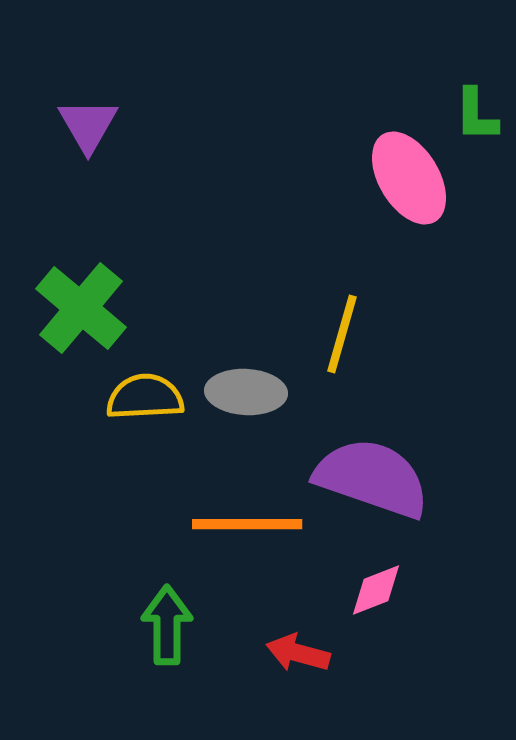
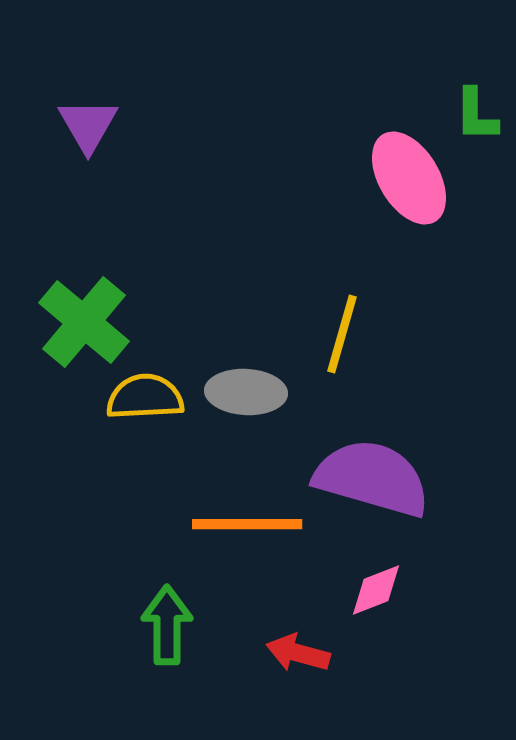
green cross: moved 3 px right, 14 px down
purple semicircle: rotated 3 degrees counterclockwise
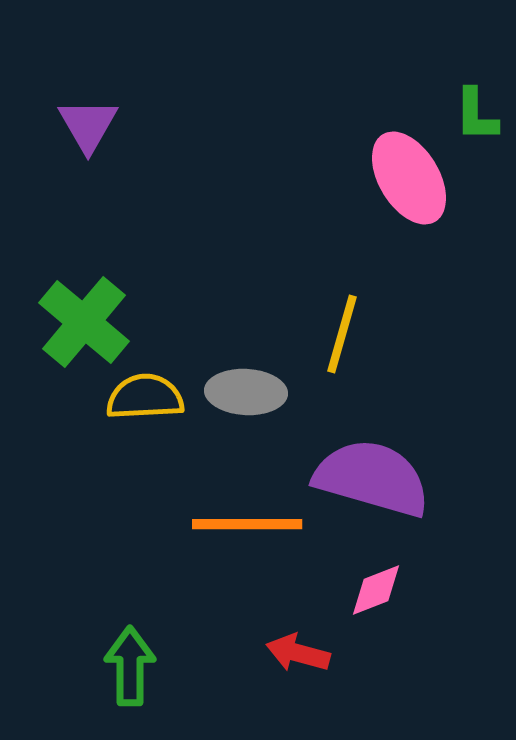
green arrow: moved 37 px left, 41 px down
